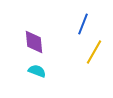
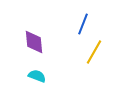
cyan semicircle: moved 5 px down
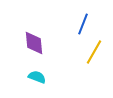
purple diamond: moved 1 px down
cyan semicircle: moved 1 px down
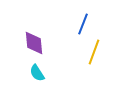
yellow line: rotated 10 degrees counterclockwise
cyan semicircle: moved 4 px up; rotated 144 degrees counterclockwise
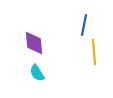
blue line: moved 1 px right, 1 px down; rotated 10 degrees counterclockwise
yellow line: rotated 25 degrees counterclockwise
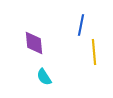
blue line: moved 3 px left
cyan semicircle: moved 7 px right, 4 px down
